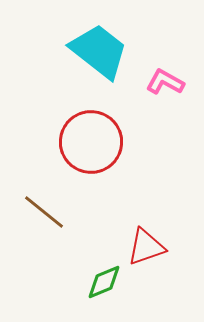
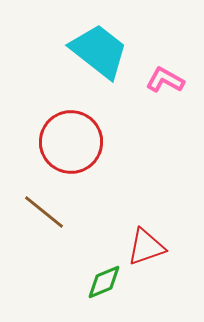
pink L-shape: moved 2 px up
red circle: moved 20 px left
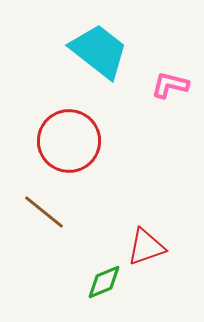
pink L-shape: moved 5 px right, 5 px down; rotated 15 degrees counterclockwise
red circle: moved 2 px left, 1 px up
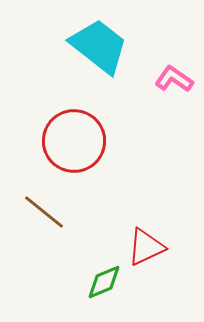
cyan trapezoid: moved 5 px up
pink L-shape: moved 4 px right, 6 px up; rotated 21 degrees clockwise
red circle: moved 5 px right
red triangle: rotated 6 degrees counterclockwise
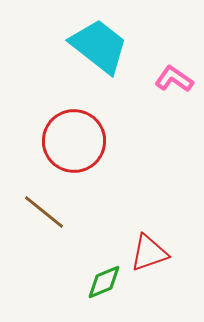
red triangle: moved 3 px right, 6 px down; rotated 6 degrees clockwise
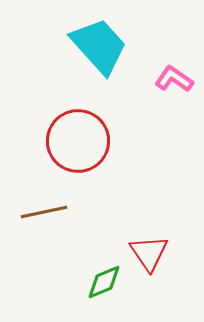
cyan trapezoid: rotated 10 degrees clockwise
red circle: moved 4 px right
brown line: rotated 51 degrees counterclockwise
red triangle: rotated 45 degrees counterclockwise
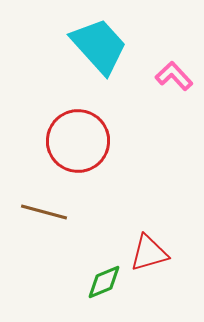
pink L-shape: moved 3 px up; rotated 12 degrees clockwise
brown line: rotated 27 degrees clockwise
red triangle: rotated 48 degrees clockwise
